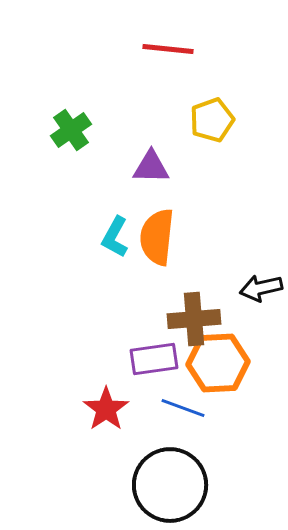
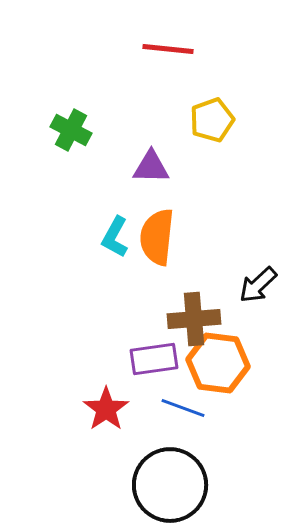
green cross: rotated 27 degrees counterclockwise
black arrow: moved 3 px left, 3 px up; rotated 30 degrees counterclockwise
orange hexagon: rotated 10 degrees clockwise
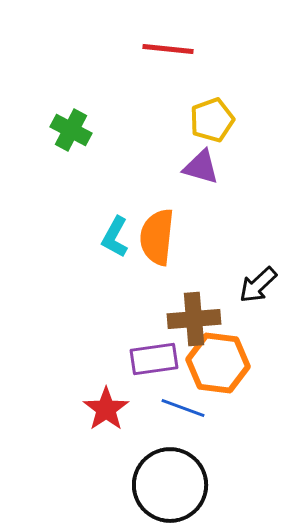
purple triangle: moved 50 px right; rotated 15 degrees clockwise
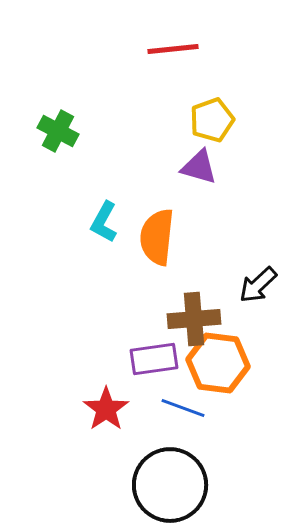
red line: moved 5 px right; rotated 12 degrees counterclockwise
green cross: moved 13 px left, 1 px down
purple triangle: moved 2 px left
cyan L-shape: moved 11 px left, 15 px up
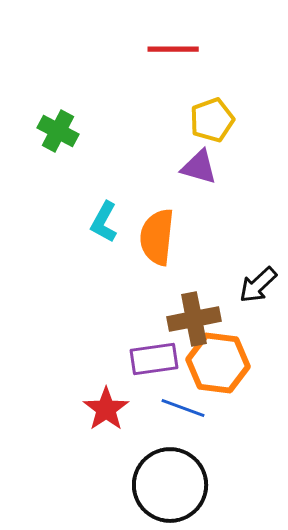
red line: rotated 6 degrees clockwise
brown cross: rotated 6 degrees counterclockwise
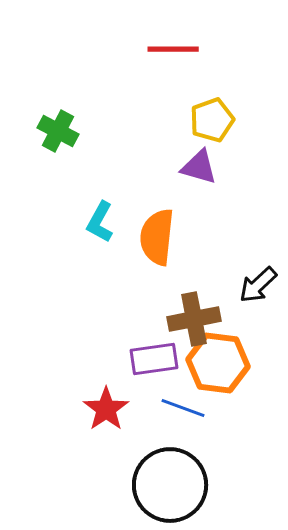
cyan L-shape: moved 4 px left
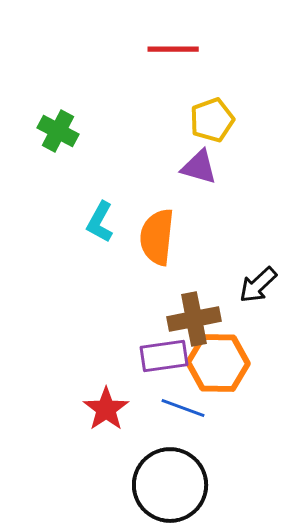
purple rectangle: moved 10 px right, 3 px up
orange hexagon: rotated 6 degrees counterclockwise
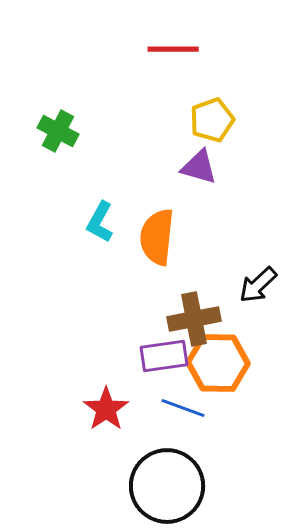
black circle: moved 3 px left, 1 px down
